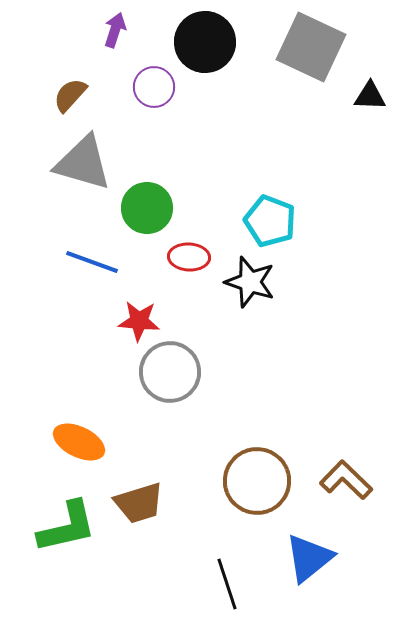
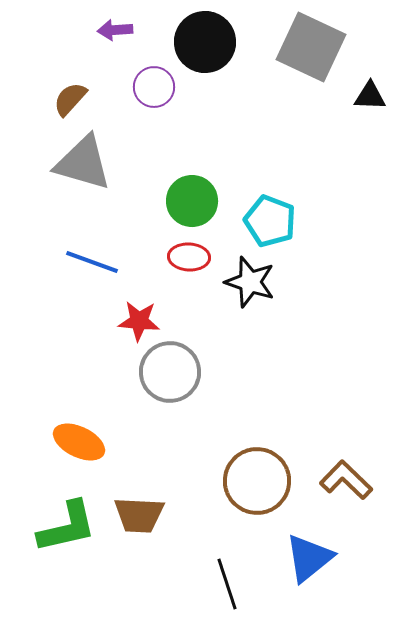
purple arrow: rotated 112 degrees counterclockwise
brown semicircle: moved 4 px down
green circle: moved 45 px right, 7 px up
brown trapezoid: moved 12 px down; rotated 20 degrees clockwise
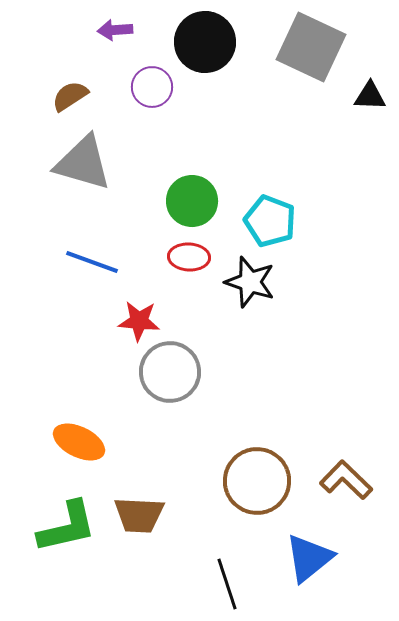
purple circle: moved 2 px left
brown semicircle: moved 3 px up; rotated 15 degrees clockwise
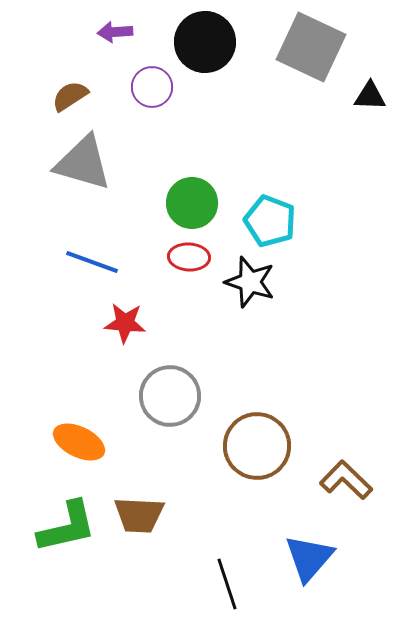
purple arrow: moved 2 px down
green circle: moved 2 px down
red star: moved 14 px left, 2 px down
gray circle: moved 24 px down
brown circle: moved 35 px up
blue triangle: rotated 10 degrees counterclockwise
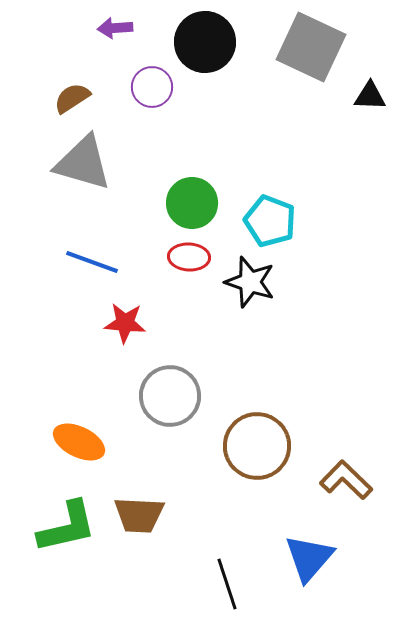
purple arrow: moved 4 px up
brown semicircle: moved 2 px right, 2 px down
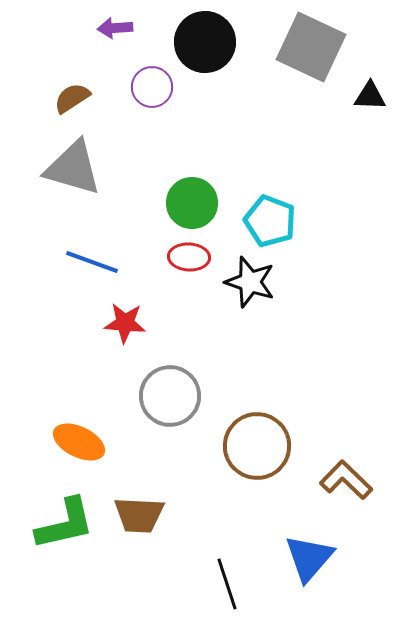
gray triangle: moved 10 px left, 5 px down
green L-shape: moved 2 px left, 3 px up
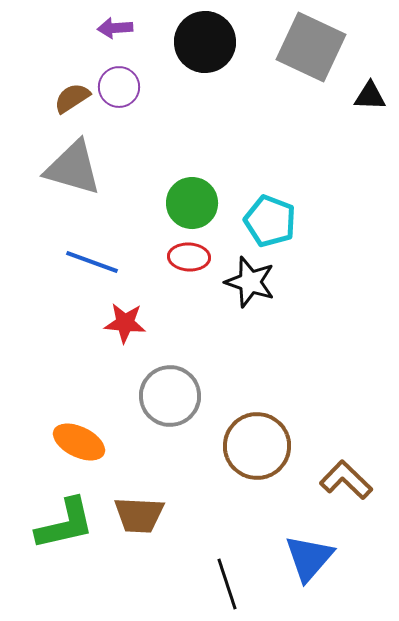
purple circle: moved 33 px left
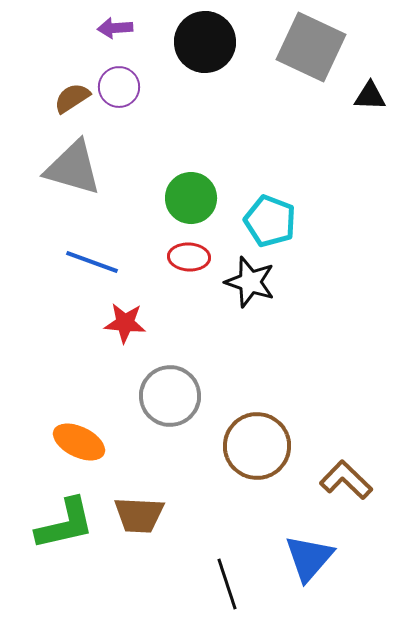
green circle: moved 1 px left, 5 px up
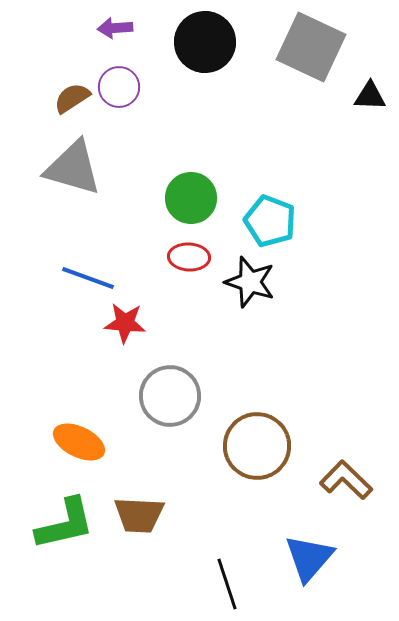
blue line: moved 4 px left, 16 px down
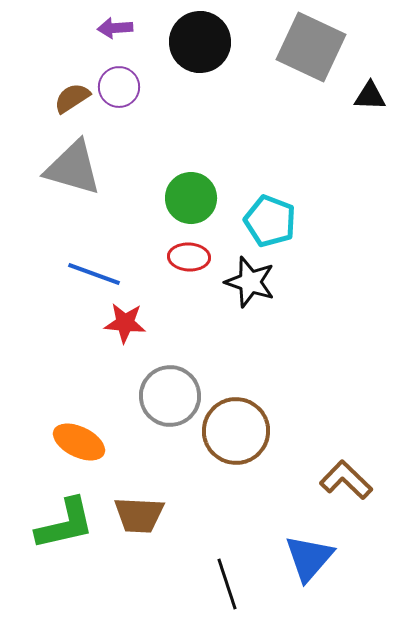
black circle: moved 5 px left
blue line: moved 6 px right, 4 px up
brown circle: moved 21 px left, 15 px up
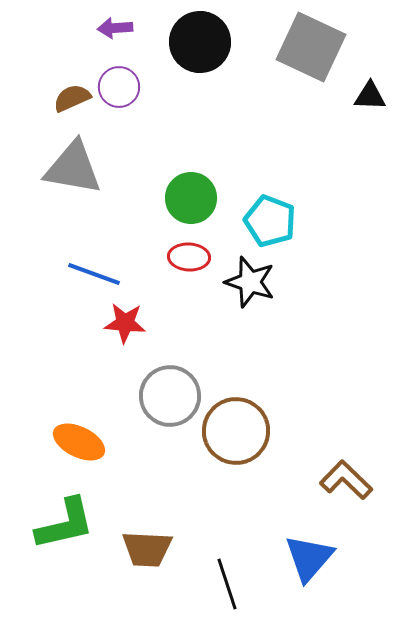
brown semicircle: rotated 9 degrees clockwise
gray triangle: rotated 6 degrees counterclockwise
brown trapezoid: moved 8 px right, 34 px down
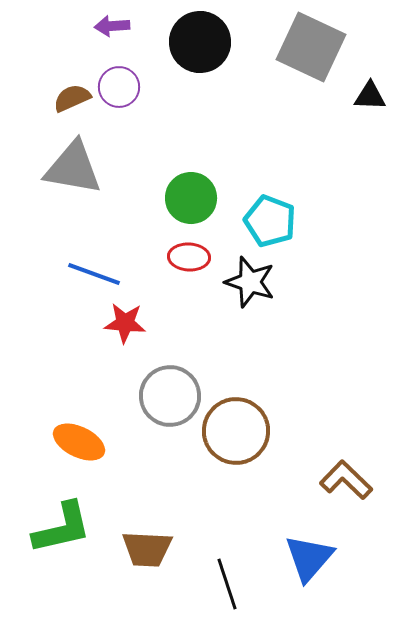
purple arrow: moved 3 px left, 2 px up
green L-shape: moved 3 px left, 4 px down
